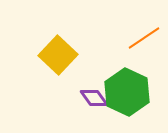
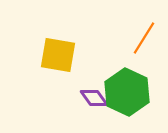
orange line: rotated 24 degrees counterclockwise
yellow square: rotated 33 degrees counterclockwise
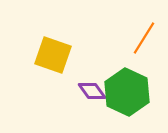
yellow square: moved 5 px left; rotated 9 degrees clockwise
purple diamond: moved 2 px left, 7 px up
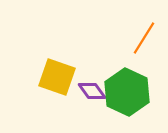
yellow square: moved 4 px right, 22 px down
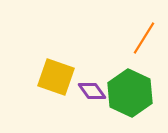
yellow square: moved 1 px left
green hexagon: moved 3 px right, 1 px down
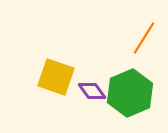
green hexagon: rotated 12 degrees clockwise
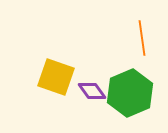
orange line: moved 2 px left; rotated 40 degrees counterclockwise
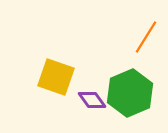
orange line: moved 4 px right, 1 px up; rotated 40 degrees clockwise
purple diamond: moved 9 px down
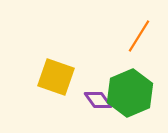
orange line: moved 7 px left, 1 px up
purple diamond: moved 6 px right
